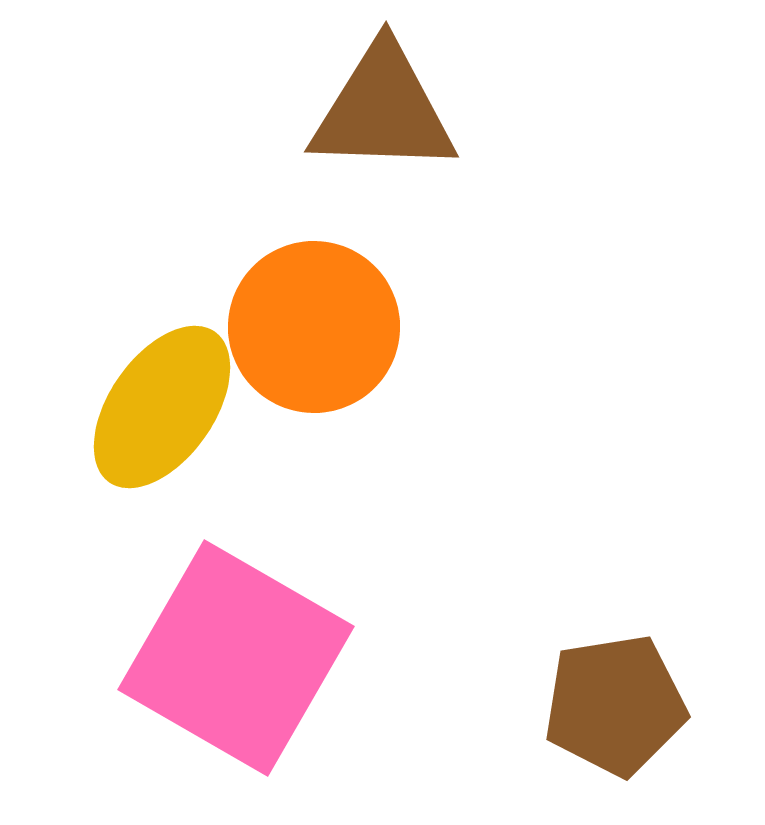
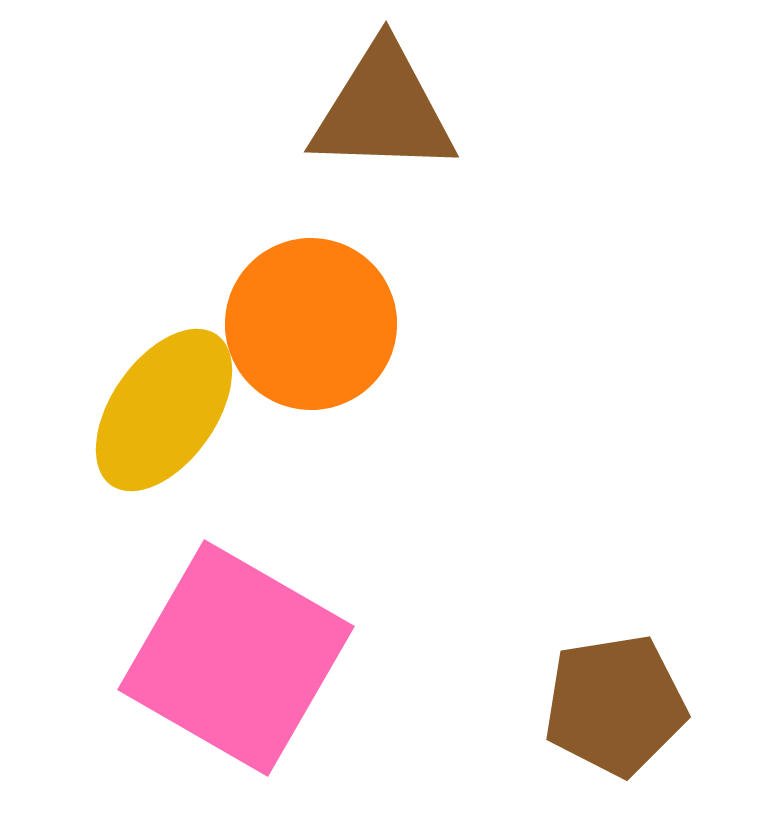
orange circle: moved 3 px left, 3 px up
yellow ellipse: moved 2 px right, 3 px down
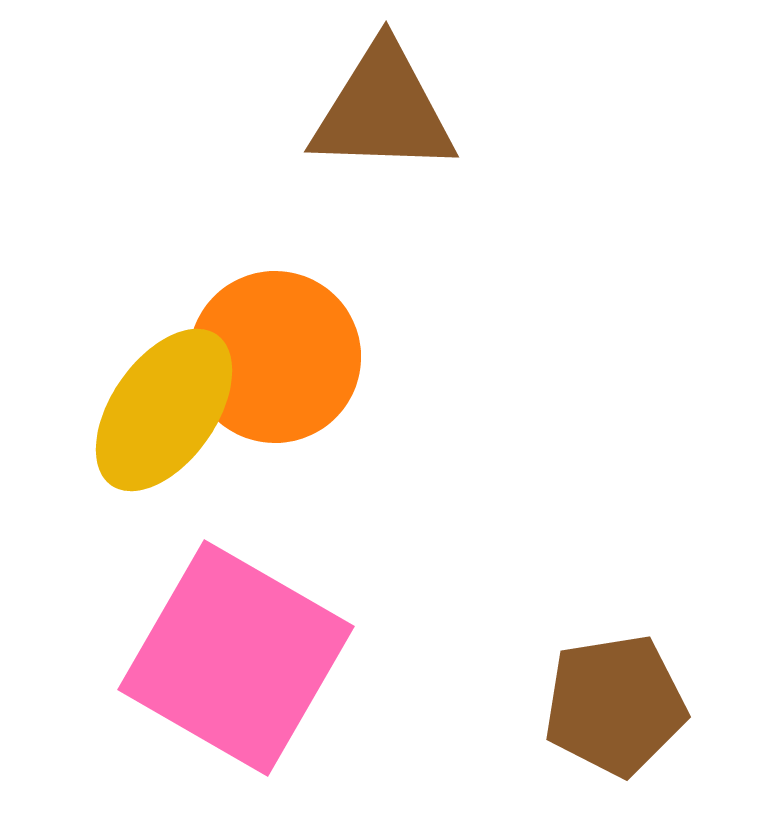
orange circle: moved 36 px left, 33 px down
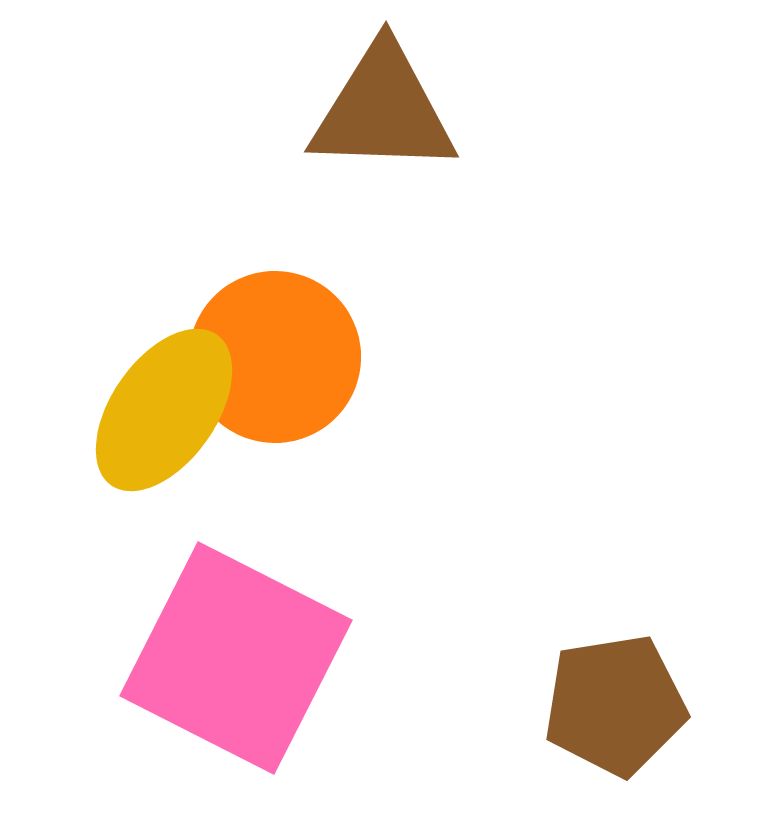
pink square: rotated 3 degrees counterclockwise
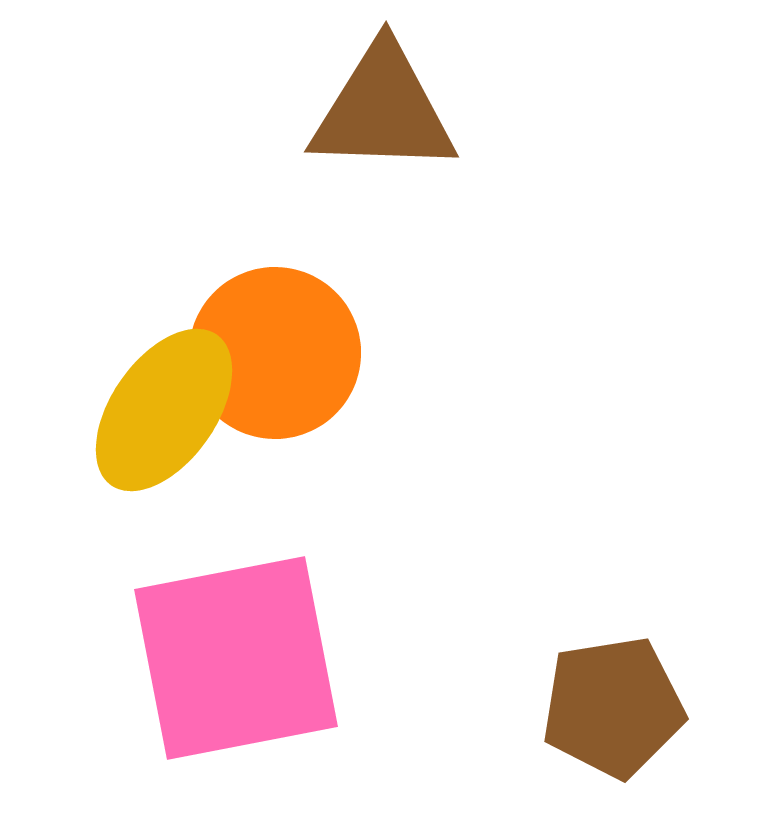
orange circle: moved 4 px up
pink square: rotated 38 degrees counterclockwise
brown pentagon: moved 2 px left, 2 px down
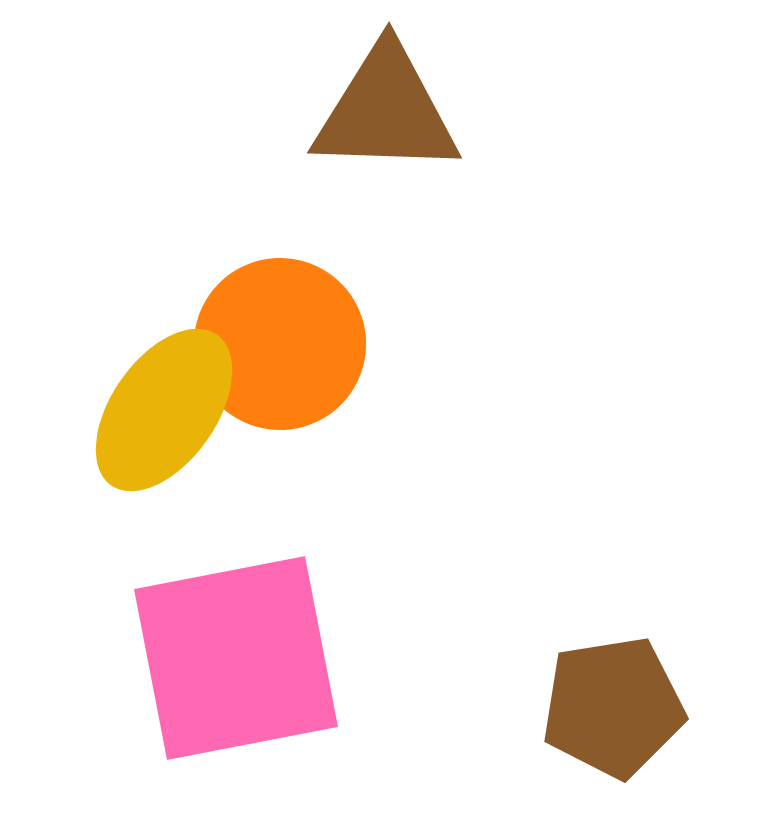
brown triangle: moved 3 px right, 1 px down
orange circle: moved 5 px right, 9 px up
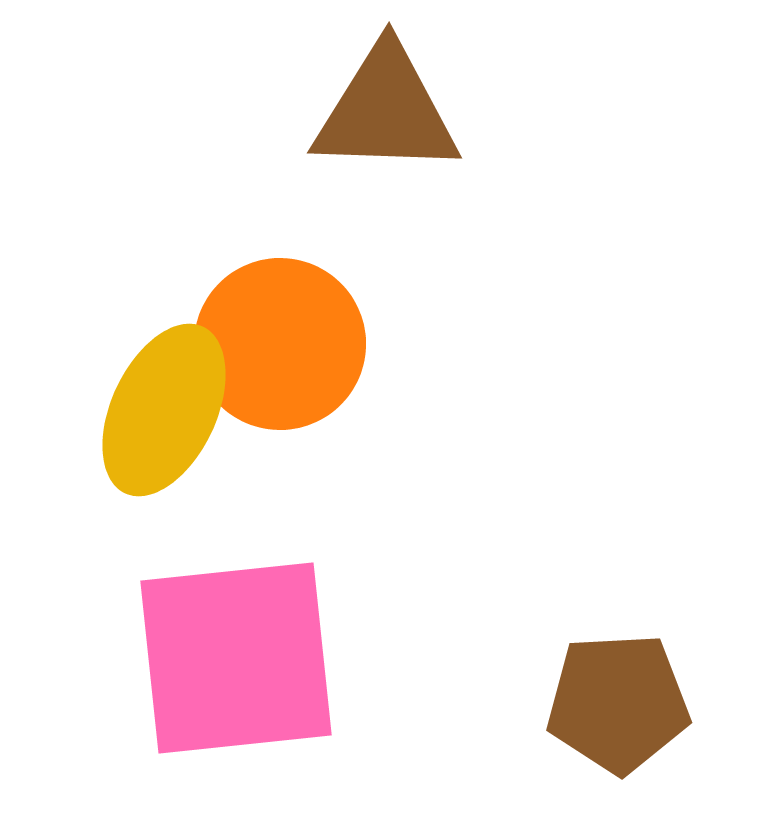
yellow ellipse: rotated 10 degrees counterclockwise
pink square: rotated 5 degrees clockwise
brown pentagon: moved 5 px right, 4 px up; rotated 6 degrees clockwise
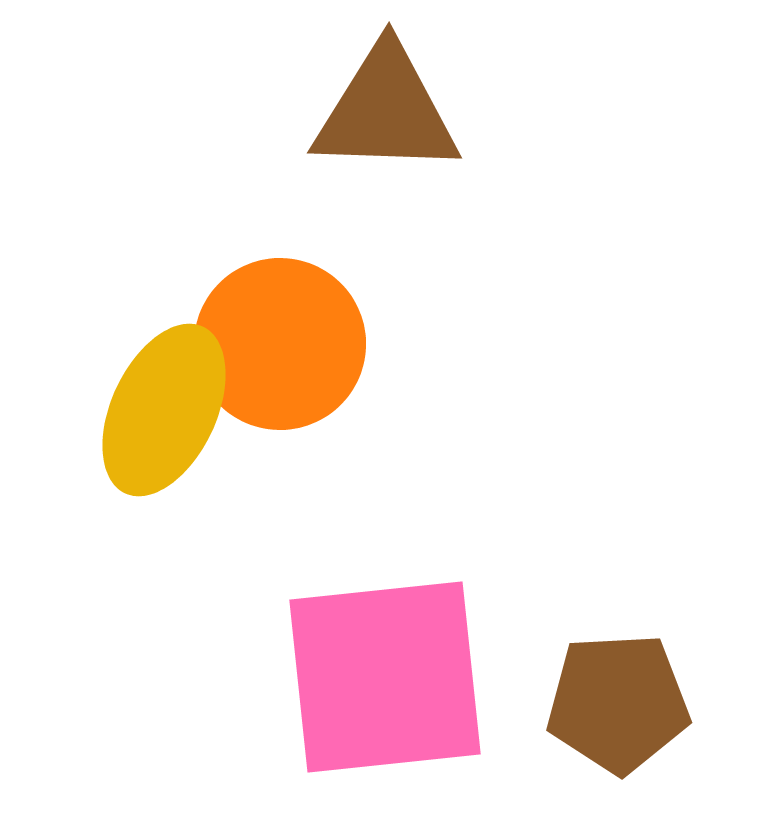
pink square: moved 149 px right, 19 px down
